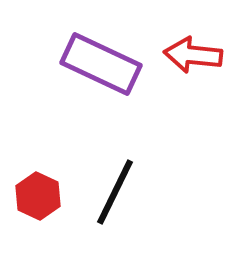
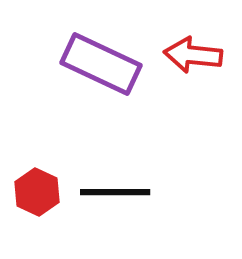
black line: rotated 64 degrees clockwise
red hexagon: moved 1 px left, 4 px up
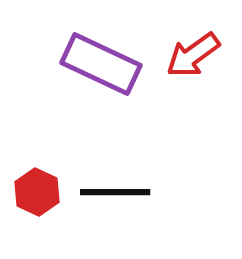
red arrow: rotated 42 degrees counterclockwise
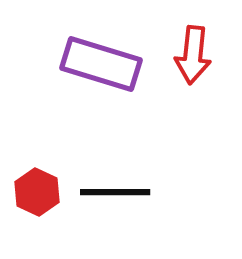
red arrow: rotated 48 degrees counterclockwise
purple rectangle: rotated 8 degrees counterclockwise
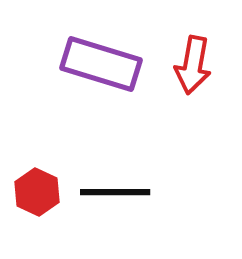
red arrow: moved 10 px down; rotated 4 degrees clockwise
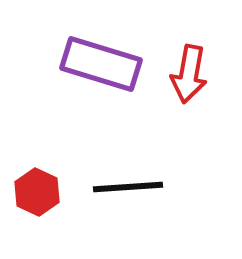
red arrow: moved 4 px left, 9 px down
black line: moved 13 px right, 5 px up; rotated 4 degrees counterclockwise
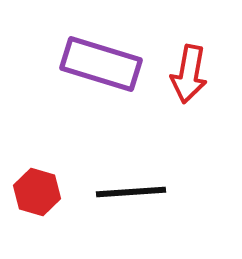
black line: moved 3 px right, 5 px down
red hexagon: rotated 9 degrees counterclockwise
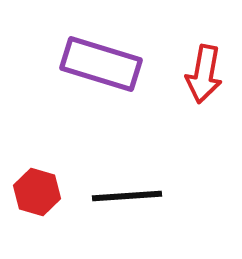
red arrow: moved 15 px right
black line: moved 4 px left, 4 px down
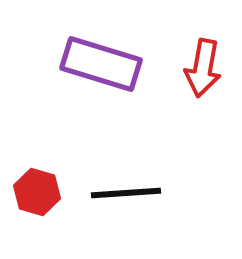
red arrow: moved 1 px left, 6 px up
black line: moved 1 px left, 3 px up
